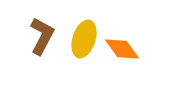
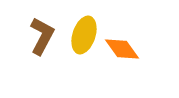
yellow ellipse: moved 4 px up
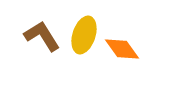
brown L-shape: rotated 60 degrees counterclockwise
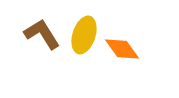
brown L-shape: moved 2 px up
